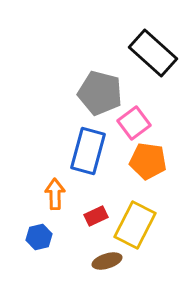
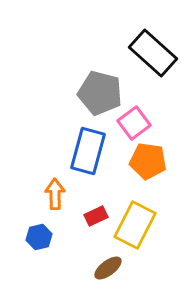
brown ellipse: moved 1 px right, 7 px down; rotated 20 degrees counterclockwise
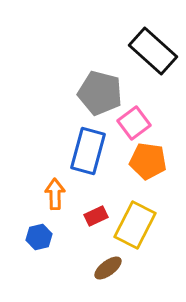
black rectangle: moved 2 px up
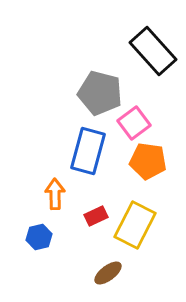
black rectangle: rotated 6 degrees clockwise
brown ellipse: moved 5 px down
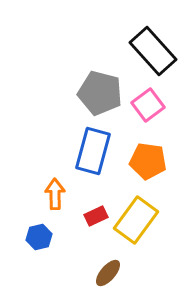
pink square: moved 14 px right, 18 px up
blue rectangle: moved 5 px right
yellow rectangle: moved 1 px right, 5 px up; rotated 9 degrees clockwise
brown ellipse: rotated 12 degrees counterclockwise
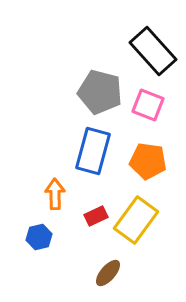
gray pentagon: moved 1 px up
pink square: rotated 32 degrees counterclockwise
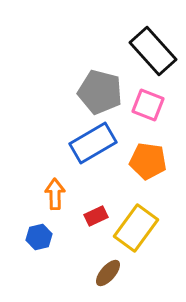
blue rectangle: moved 8 px up; rotated 45 degrees clockwise
yellow rectangle: moved 8 px down
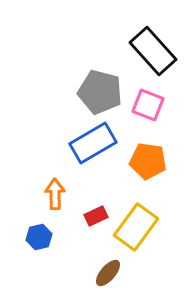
yellow rectangle: moved 1 px up
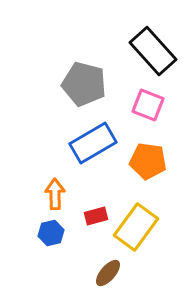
gray pentagon: moved 16 px left, 8 px up
red rectangle: rotated 10 degrees clockwise
blue hexagon: moved 12 px right, 4 px up
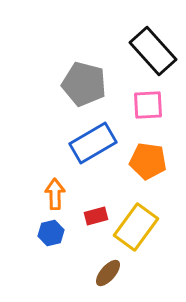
pink square: rotated 24 degrees counterclockwise
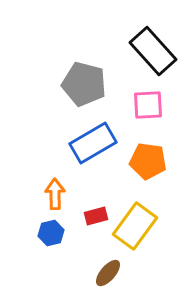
yellow rectangle: moved 1 px left, 1 px up
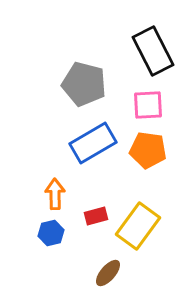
black rectangle: rotated 15 degrees clockwise
orange pentagon: moved 11 px up
yellow rectangle: moved 3 px right
